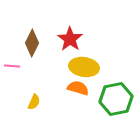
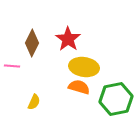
red star: moved 2 px left
orange semicircle: moved 1 px right, 1 px up
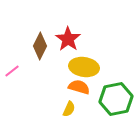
brown diamond: moved 8 px right, 3 px down
pink line: moved 5 px down; rotated 42 degrees counterclockwise
yellow semicircle: moved 35 px right, 7 px down
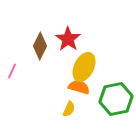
yellow ellipse: rotated 72 degrees counterclockwise
pink line: rotated 28 degrees counterclockwise
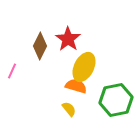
orange semicircle: moved 3 px left, 1 px up
green hexagon: moved 1 px down
yellow semicircle: rotated 63 degrees counterclockwise
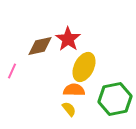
brown diamond: rotated 52 degrees clockwise
orange semicircle: moved 2 px left, 4 px down; rotated 15 degrees counterclockwise
green hexagon: moved 1 px left, 1 px up
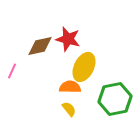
red star: rotated 20 degrees counterclockwise
orange semicircle: moved 4 px left, 3 px up
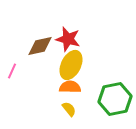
yellow ellipse: moved 13 px left, 2 px up
